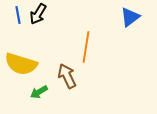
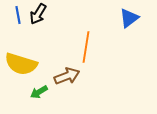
blue triangle: moved 1 px left, 1 px down
brown arrow: rotated 95 degrees clockwise
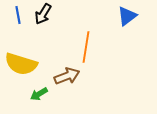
black arrow: moved 5 px right
blue triangle: moved 2 px left, 2 px up
green arrow: moved 2 px down
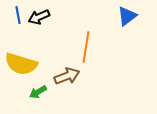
black arrow: moved 4 px left, 3 px down; rotated 35 degrees clockwise
green arrow: moved 1 px left, 2 px up
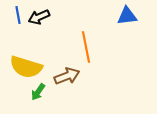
blue triangle: rotated 30 degrees clockwise
orange line: rotated 20 degrees counterclockwise
yellow semicircle: moved 5 px right, 3 px down
green arrow: rotated 24 degrees counterclockwise
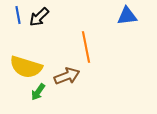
black arrow: rotated 20 degrees counterclockwise
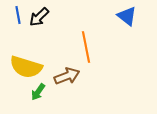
blue triangle: rotated 45 degrees clockwise
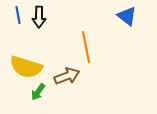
black arrow: rotated 45 degrees counterclockwise
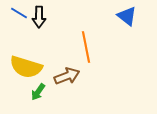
blue line: moved 1 px right, 2 px up; rotated 48 degrees counterclockwise
